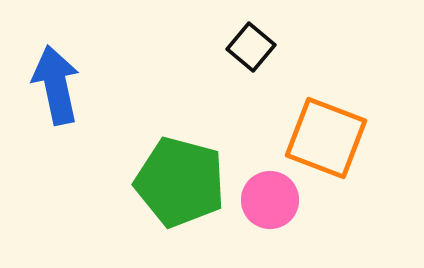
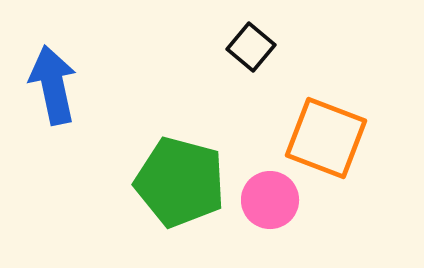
blue arrow: moved 3 px left
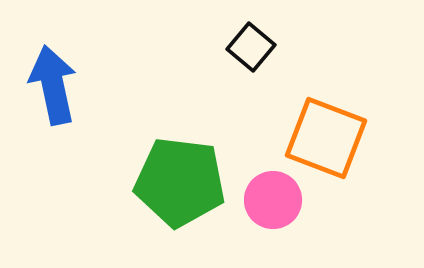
green pentagon: rotated 8 degrees counterclockwise
pink circle: moved 3 px right
